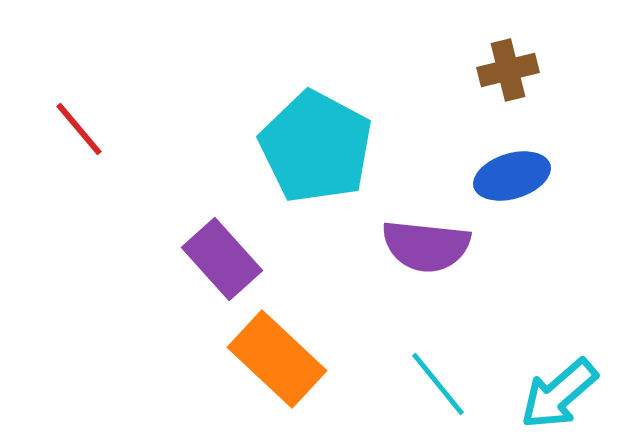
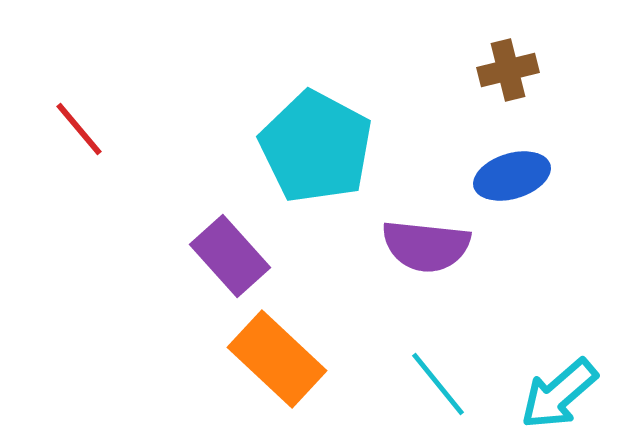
purple rectangle: moved 8 px right, 3 px up
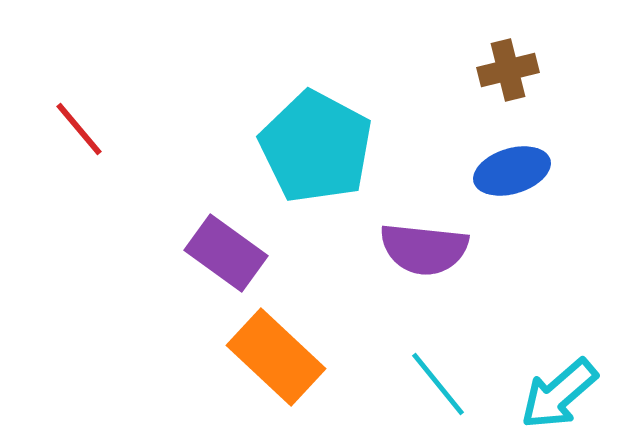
blue ellipse: moved 5 px up
purple semicircle: moved 2 px left, 3 px down
purple rectangle: moved 4 px left, 3 px up; rotated 12 degrees counterclockwise
orange rectangle: moved 1 px left, 2 px up
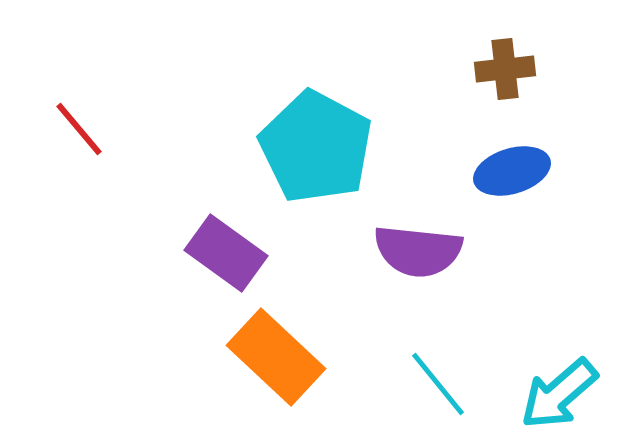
brown cross: moved 3 px left, 1 px up; rotated 8 degrees clockwise
purple semicircle: moved 6 px left, 2 px down
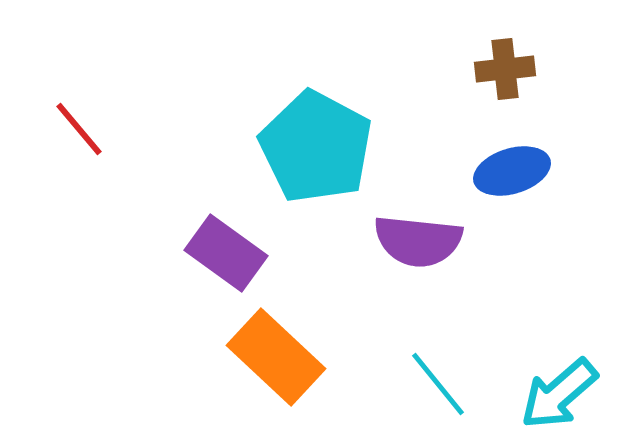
purple semicircle: moved 10 px up
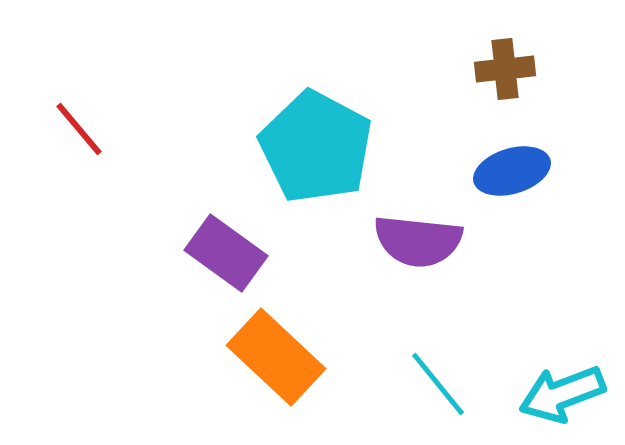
cyan arrow: moved 3 px right; rotated 20 degrees clockwise
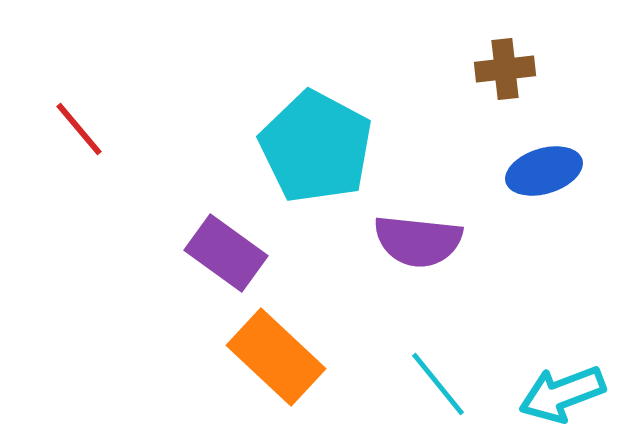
blue ellipse: moved 32 px right
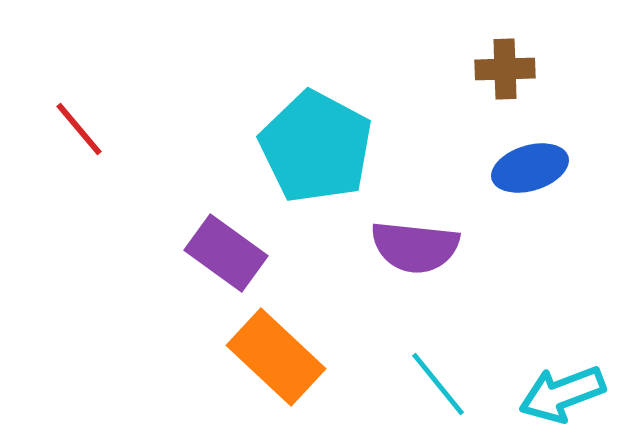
brown cross: rotated 4 degrees clockwise
blue ellipse: moved 14 px left, 3 px up
purple semicircle: moved 3 px left, 6 px down
